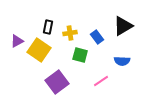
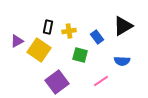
yellow cross: moved 1 px left, 2 px up
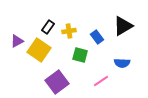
black rectangle: rotated 24 degrees clockwise
blue semicircle: moved 2 px down
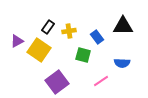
black triangle: rotated 30 degrees clockwise
green square: moved 3 px right
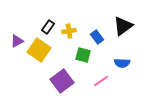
black triangle: rotated 35 degrees counterclockwise
purple square: moved 5 px right, 1 px up
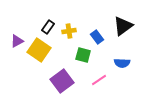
pink line: moved 2 px left, 1 px up
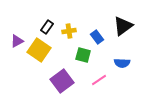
black rectangle: moved 1 px left
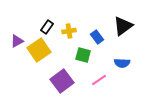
yellow square: rotated 20 degrees clockwise
